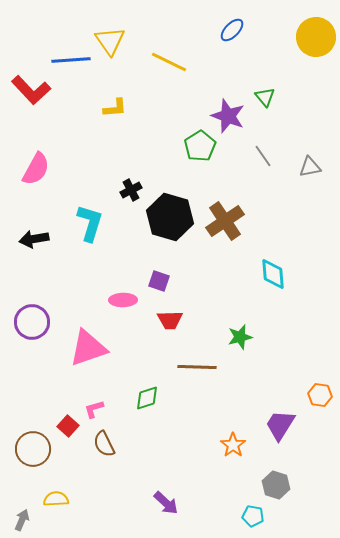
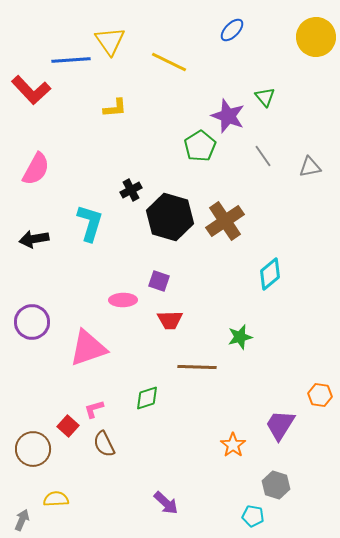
cyan diamond: moved 3 px left; rotated 56 degrees clockwise
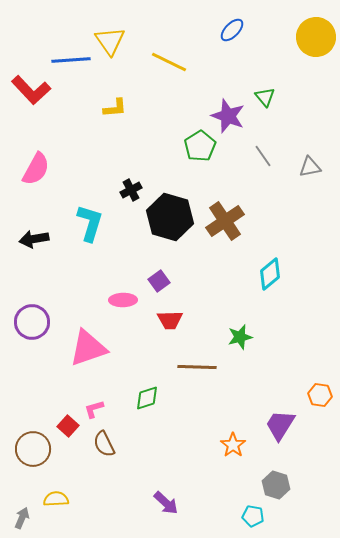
purple square: rotated 35 degrees clockwise
gray arrow: moved 2 px up
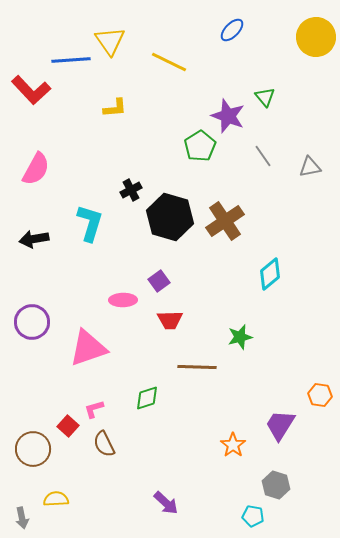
gray arrow: rotated 145 degrees clockwise
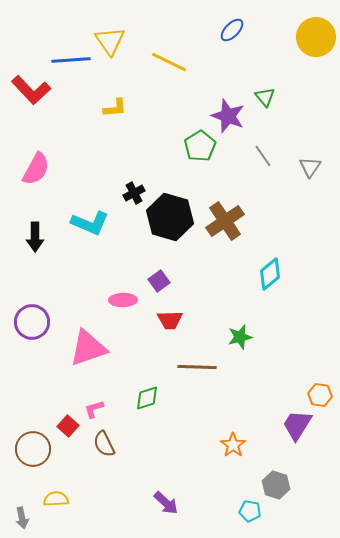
gray triangle: rotated 45 degrees counterclockwise
black cross: moved 3 px right, 3 px down
cyan L-shape: rotated 96 degrees clockwise
black arrow: moved 1 px right, 2 px up; rotated 80 degrees counterclockwise
purple trapezoid: moved 17 px right
cyan pentagon: moved 3 px left, 5 px up
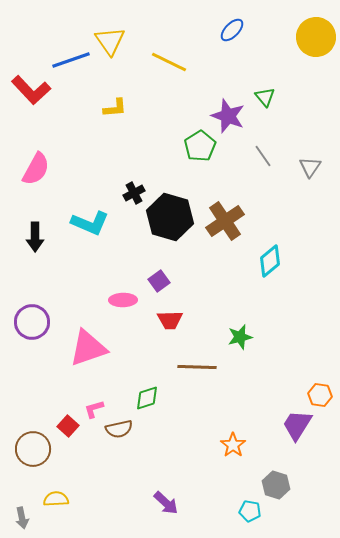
blue line: rotated 15 degrees counterclockwise
cyan diamond: moved 13 px up
brown semicircle: moved 15 px right, 15 px up; rotated 76 degrees counterclockwise
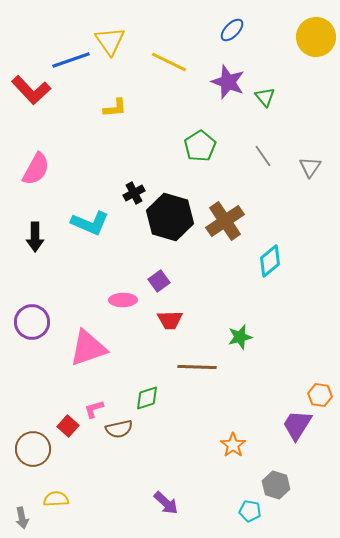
purple star: moved 34 px up
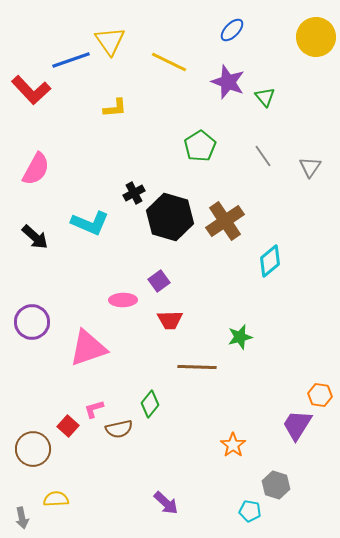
black arrow: rotated 48 degrees counterclockwise
green diamond: moved 3 px right, 6 px down; rotated 32 degrees counterclockwise
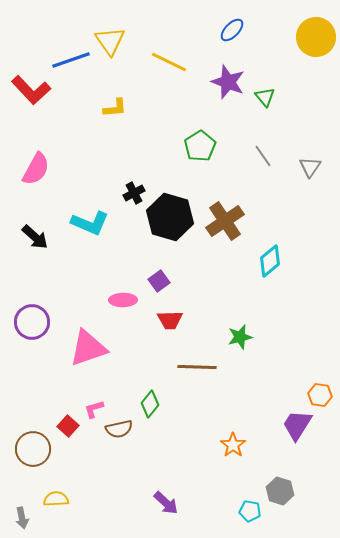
gray hexagon: moved 4 px right, 6 px down
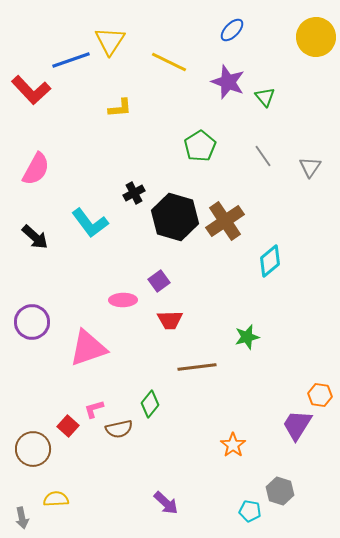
yellow triangle: rotated 8 degrees clockwise
yellow L-shape: moved 5 px right
black hexagon: moved 5 px right
cyan L-shape: rotated 30 degrees clockwise
green star: moved 7 px right
brown line: rotated 9 degrees counterclockwise
